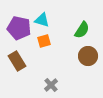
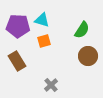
purple pentagon: moved 1 px left, 2 px up; rotated 10 degrees counterclockwise
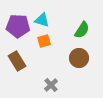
brown circle: moved 9 px left, 2 px down
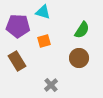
cyan triangle: moved 1 px right, 8 px up
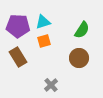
cyan triangle: moved 10 px down; rotated 35 degrees counterclockwise
brown rectangle: moved 1 px right, 4 px up
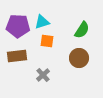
cyan triangle: moved 1 px left
orange square: moved 3 px right; rotated 24 degrees clockwise
brown rectangle: moved 1 px left, 1 px up; rotated 66 degrees counterclockwise
gray cross: moved 8 px left, 10 px up
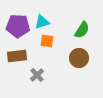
gray cross: moved 6 px left
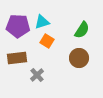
orange square: rotated 24 degrees clockwise
brown rectangle: moved 2 px down
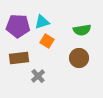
green semicircle: rotated 48 degrees clockwise
brown rectangle: moved 2 px right
gray cross: moved 1 px right, 1 px down
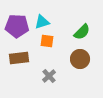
purple pentagon: moved 1 px left
green semicircle: moved 2 px down; rotated 36 degrees counterclockwise
orange square: rotated 24 degrees counterclockwise
brown circle: moved 1 px right, 1 px down
gray cross: moved 11 px right
